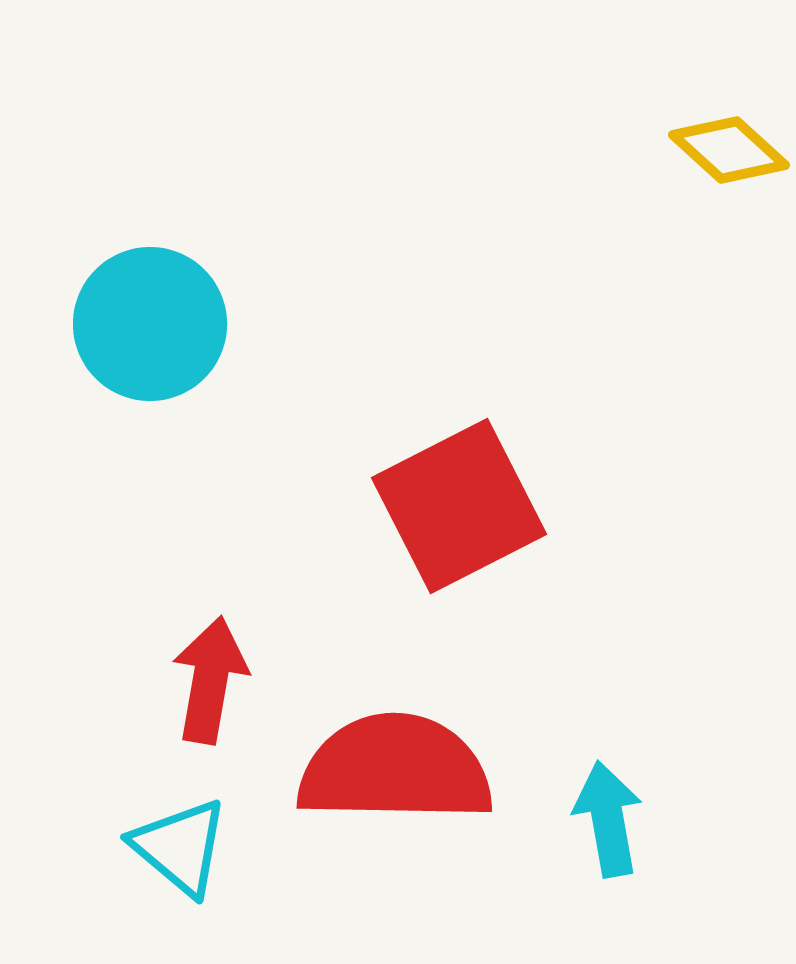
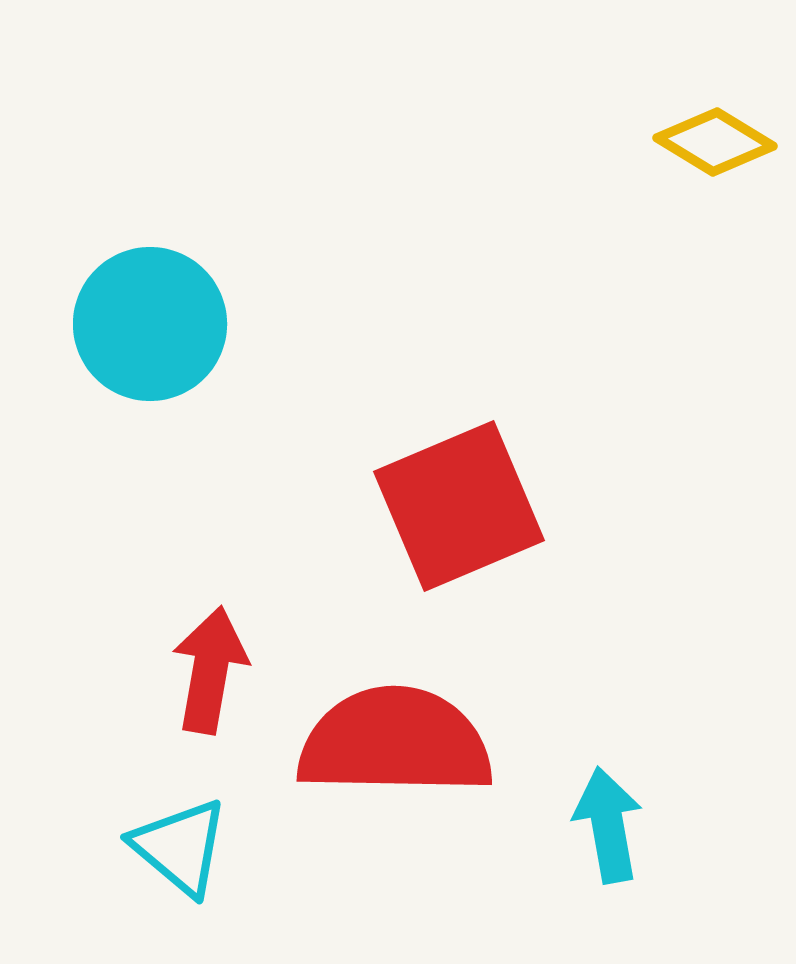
yellow diamond: moved 14 px left, 8 px up; rotated 11 degrees counterclockwise
red square: rotated 4 degrees clockwise
red arrow: moved 10 px up
red semicircle: moved 27 px up
cyan arrow: moved 6 px down
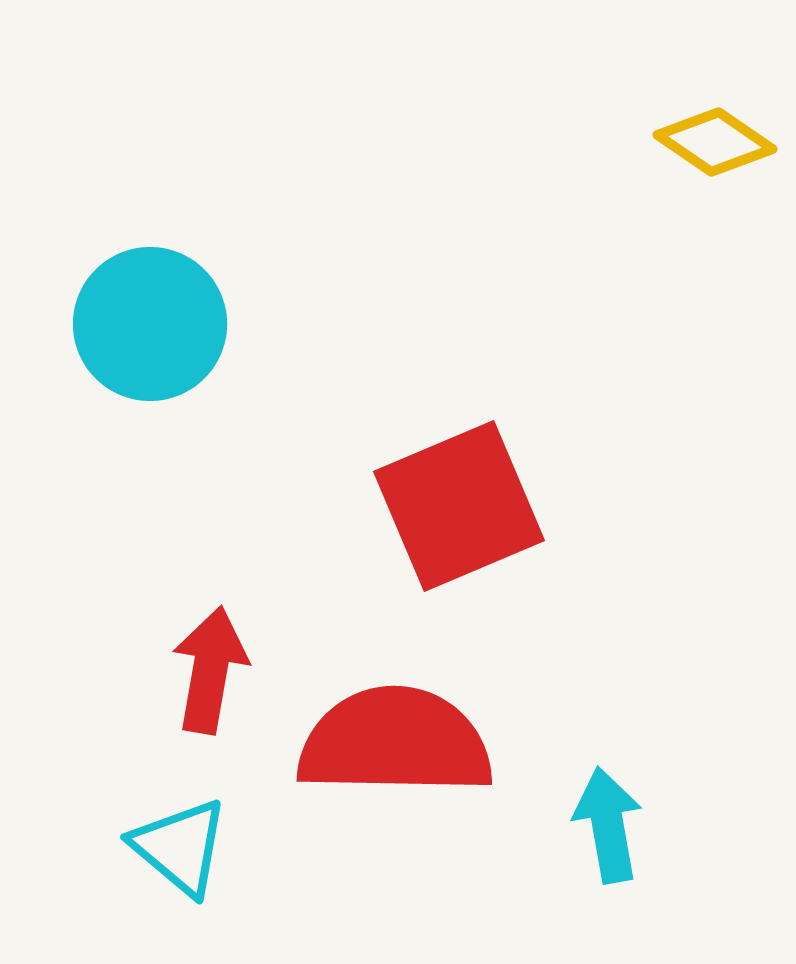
yellow diamond: rotated 3 degrees clockwise
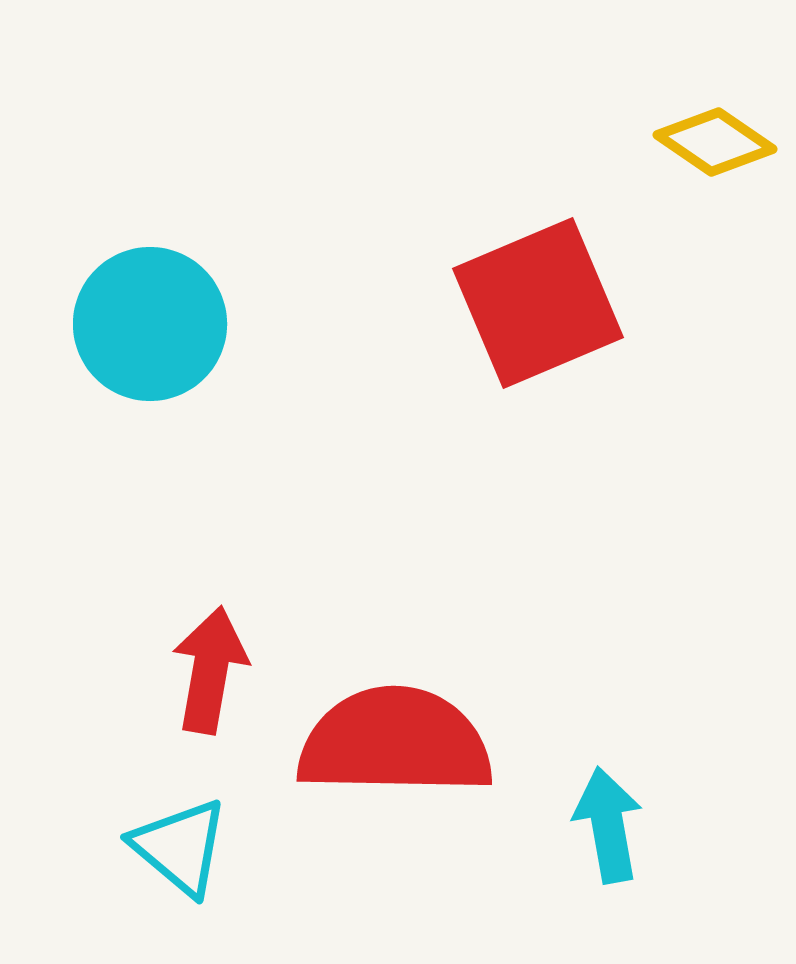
red square: moved 79 px right, 203 px up
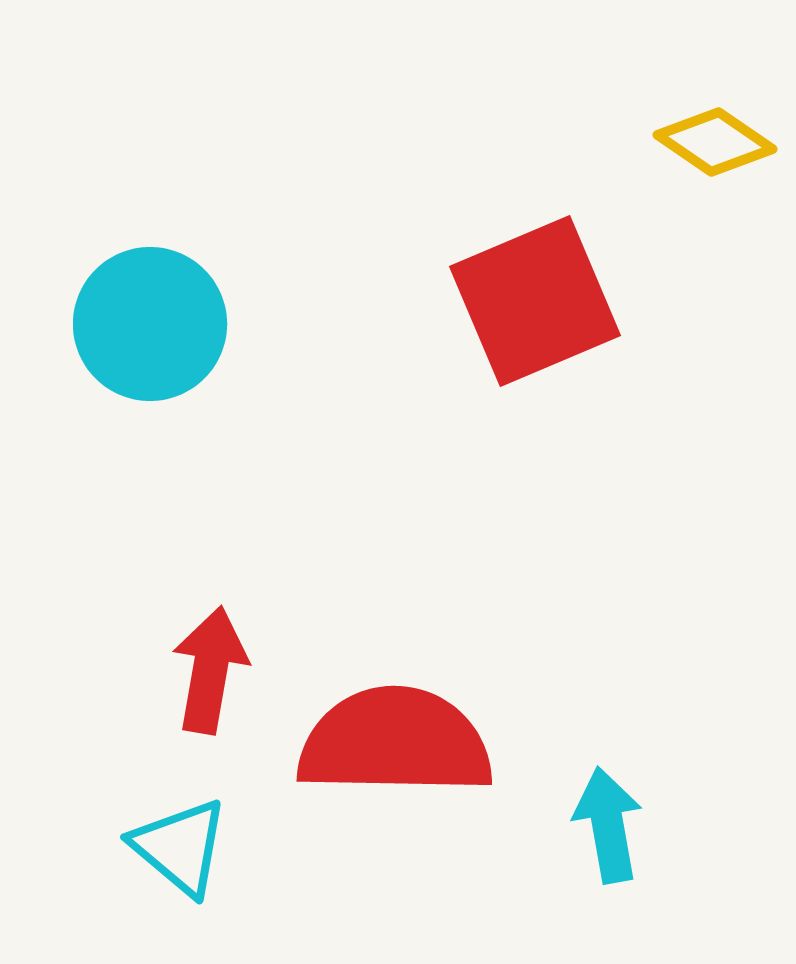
red square: moved 3 px left, 2 px up
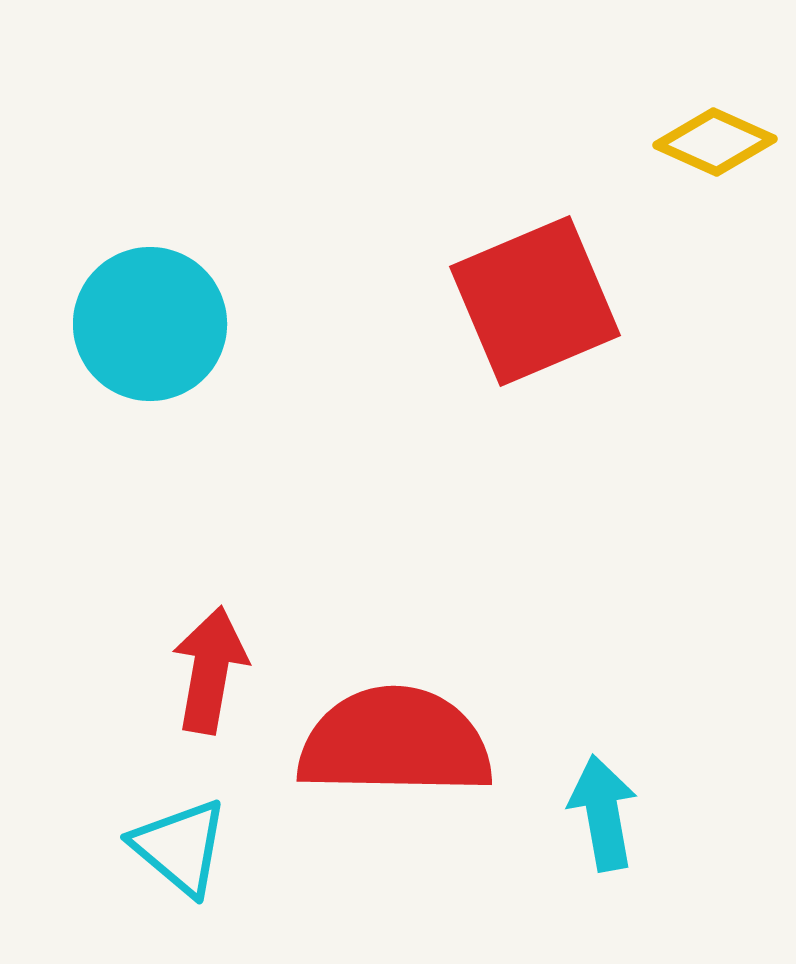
yellow diamond: rotated 10 degrees counterclockwise
cyan arrow: moved 5 px left, 12 px up
